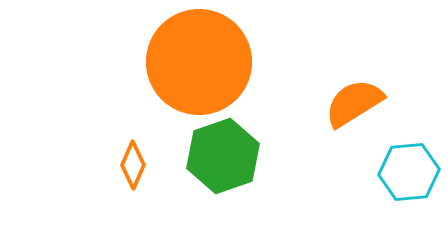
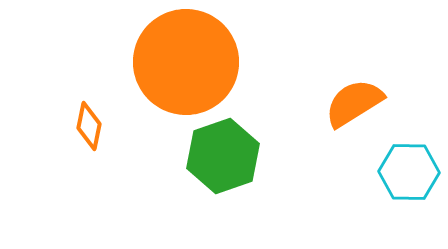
orange circle: moved 13 px left
orange diamond: moved 44 px left, 39 px up; rotated 12 degrees counterclockwise
cyan hexagon: rotated 6 degrees clockwise
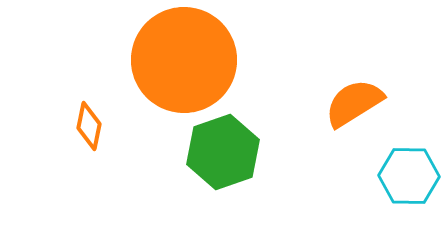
orange circle: moved 2 px left, 2 px up
green hexagon: moved 4 px up
cyan hexagon: moved 4 px down
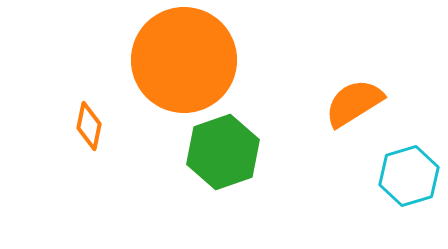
cyan hexagon: rotated 18 degrees counterclockwise
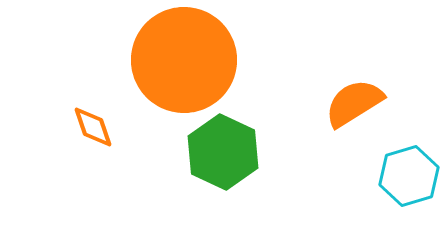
orange diamond: moved 4 px right, 1 px down; rotated 30 degrees counterclockwise
green hexagon: rotated 16 degrees counterclockwise
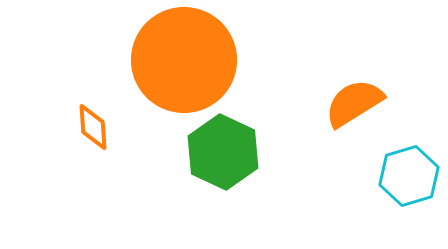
orange diamond: rotated 15 degrees clockwise
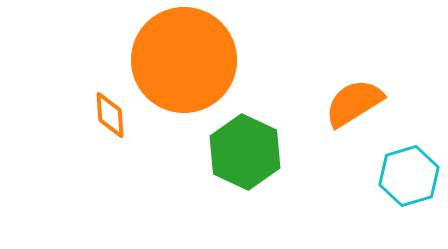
orange diamond: moved 17 px right, 12 px up
green hexagon: moved 22 px right
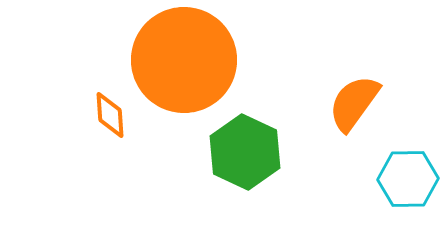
orange semicircle: rotated 22 degrees counterclockwise
cyan hexagon: moved 1 px left, 3 px down; rotated 16 degrees clockwise
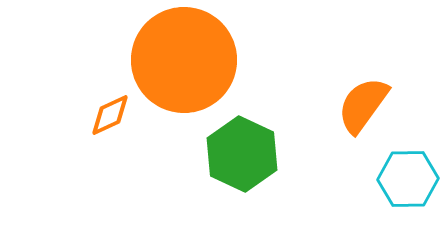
orange semicircle: moved 9 px right, 2 px down
orange diamond: rotated 69 degrees clockwise
green hexagon: moved 3 px left, 2 px down
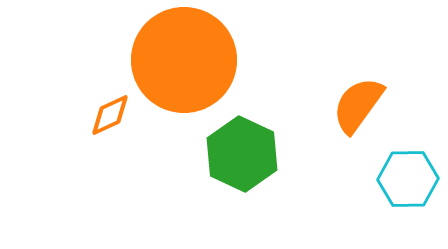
orange semicircle: moved 5 px left
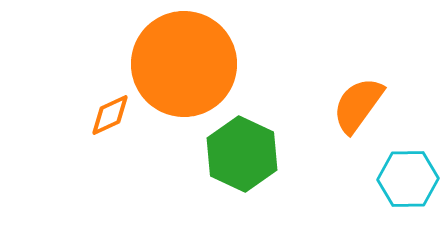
orange circle: moved 4 px down
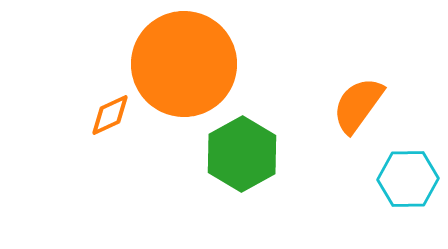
green hexagon: rotated 6 degrees clockwise
